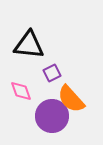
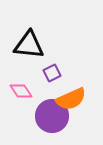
pink diamond: rotated 15 degrees counterclockwise
orange semicircle: rotated 72 degrees counterclockwise
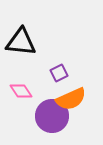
black triangle: moved 8 px left, 3 px up
purple square: moved 7 px right
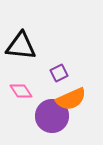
black triangle: moved 4 px down
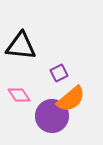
pink diamond: moved 2 px left, 4 px down
orange semicircle: rotated 16 degrees counterclockwise
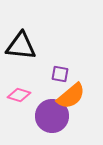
purple square: moved 1 px right, 1 px down; rotated 36 degrees clockwise
pink diamond: rotated 40 degrees counterclockwise
orange semicircle: moved 3 px up
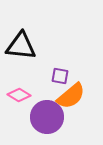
purple square: moved 2 px down
pink diamond: rotated 15 degrees clockwise
purple circle: moved 5 px left, 1 px down
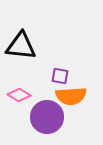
orange semicircle: rotated 36 degrees clockwise
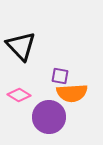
black triangle: rotated 40 degrees clockwise
orange semicircle: moved 1 px right, 3 px up
purple circle: moved 2 px right
